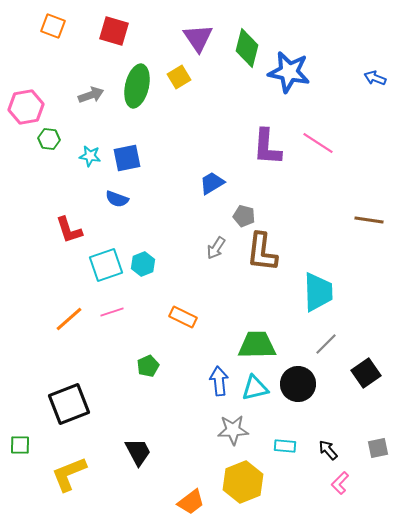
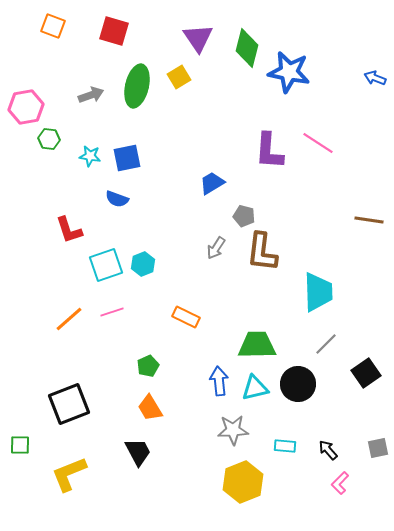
purple L-shape at (267, 147): moved 2 px right, 4 px down
orange rectangle at (183, 317): moved 3 px right
orange trapezoid at (191, 502): moved 41 px left, 94 px up; rotated 96 degrees clockwise
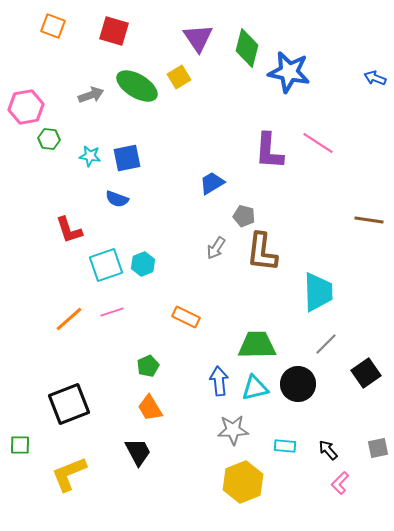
green ellipse at (137, 86): rotated 72 degrees counterclockwise
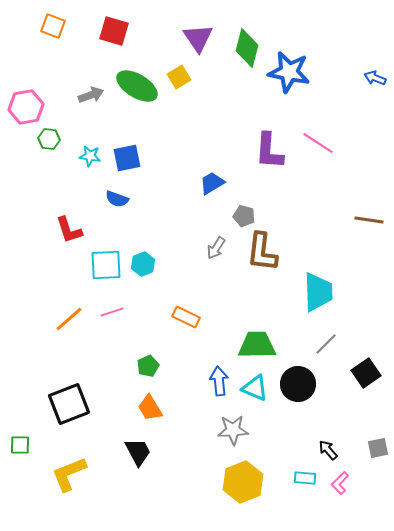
cyan square at (106, 265): rotated 16 degrees clockwise
cyan triangle at (255, 388): rotated 36 degrees clockwise
cyan rectangle at (285, 446): moved 20 px right, 32 px down
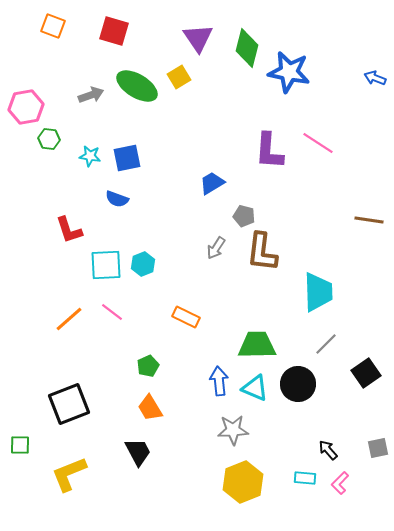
pink line at (112, 312): rotated 55 degrees clockwise
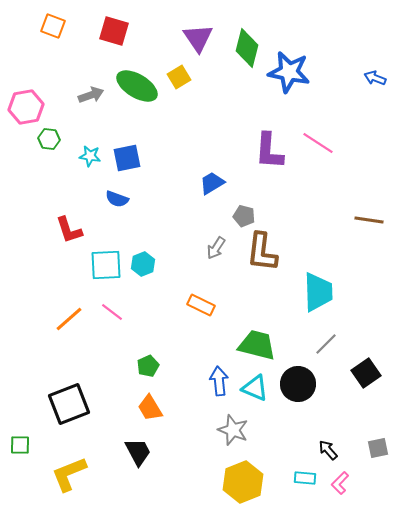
orange rectangle at (186, 317): moved 15 px right, 12 px up
green trapezoid at (257, 345): rotated 15 degrees clockwise
gray star at (233, 430): rotated 24 degrees clockwise
